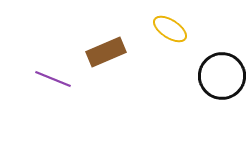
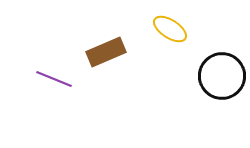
purple line: moved 1 px right
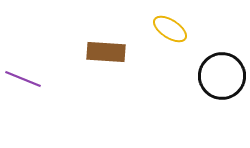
brown rectangle: rotated 27 degrees clockwise
purple line: moved 31 px left
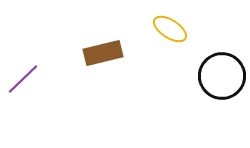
brown rectangle: moved 3 px left, 1 px down; rotated 18 degrees counterclockwise
purple line: rotated 66 degrees counterclockwise
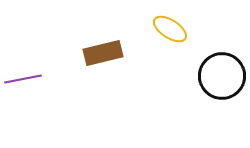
purple line: rotated 33 degrees clockwise
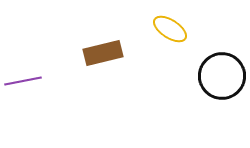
purple line: moved 2 px down
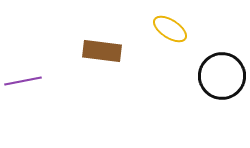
brown rectangle: moved 1 px left, 2 px up; rotated 21 degrees clockwise
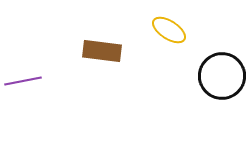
yellow ellipse: moved 1 px left, 1 px down
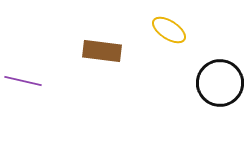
black circle: moved 2 px left, 7 px down
purple line: rotated 24 degrees clockwise
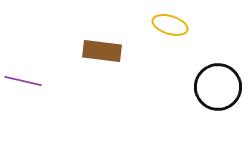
yellow ellipse: moved 1 px right, 5 px up; rotated 16 degrees counterclockwise
black circle: moved 2 px left, 4 px down
